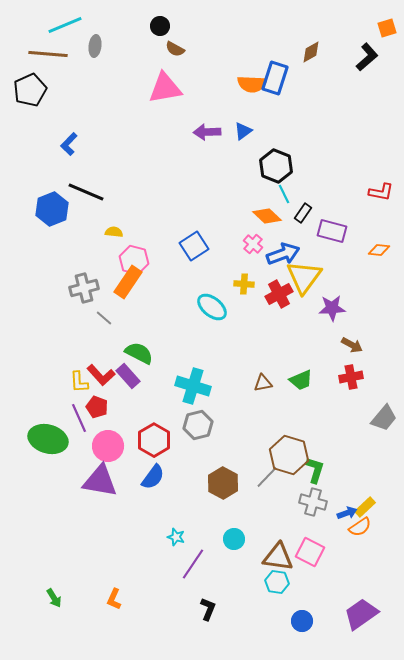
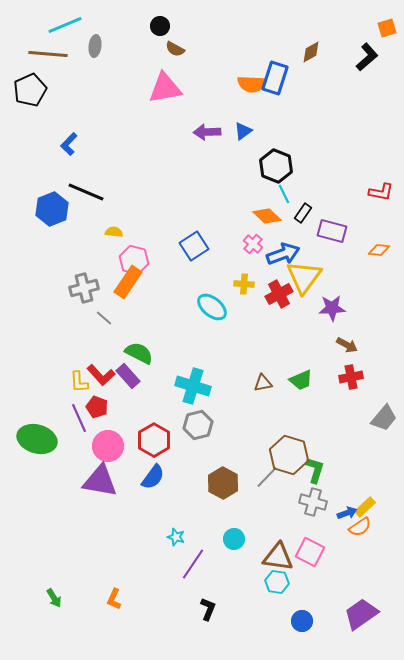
brown arrow at (352, 345): moved 5 px left
green ellipse at (48, 439): moved 11 px left
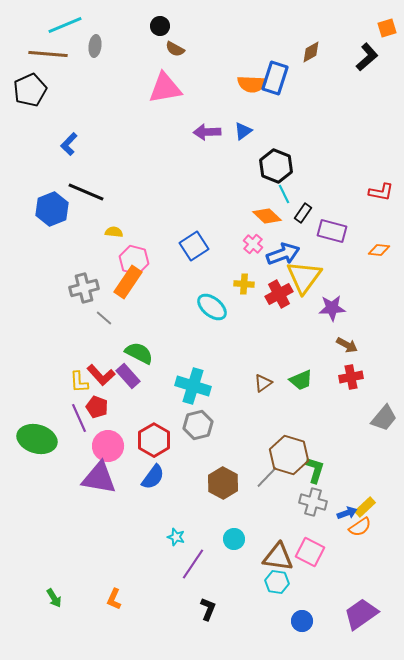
brown triangle at (263, 383): rotated 24 degrees counterclockwise
purple triangle at (100, 481): moved 1 px left, 3 px up
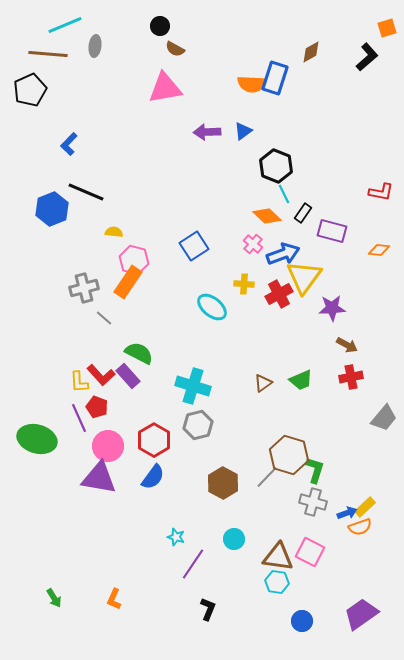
orange semicircle at (360, 527): rotated 15 degrees clockwise
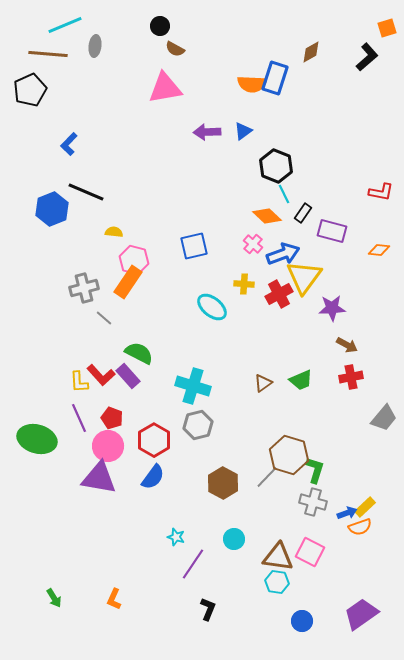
blue square at (194, 246): rotated 20 degrees clockwise
red pentagon at (97, 407): moved 15 px right, 11 px down
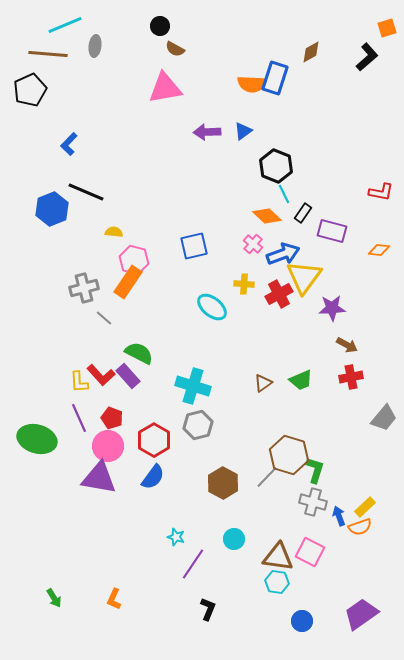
blue arrow at (347, 513): moved 8 px left, 3 px down; rotated 90 degrees counterclockwise
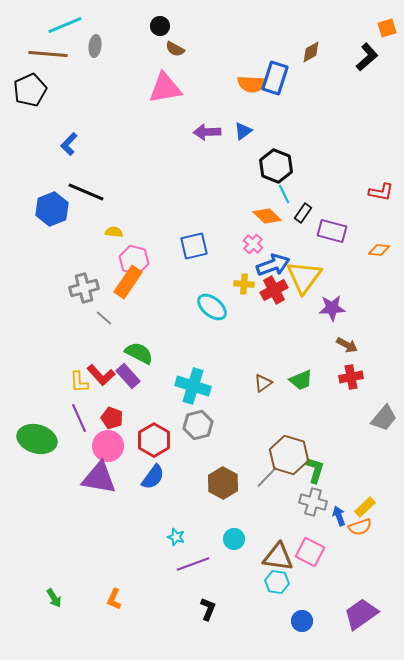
blue arrow at (283, 254): moved 10 px left, 11 px down
red cross at (279, 294): moved 5 px left, 4 px up
purple line at (193, 564): rotated 36 degrees clockwise
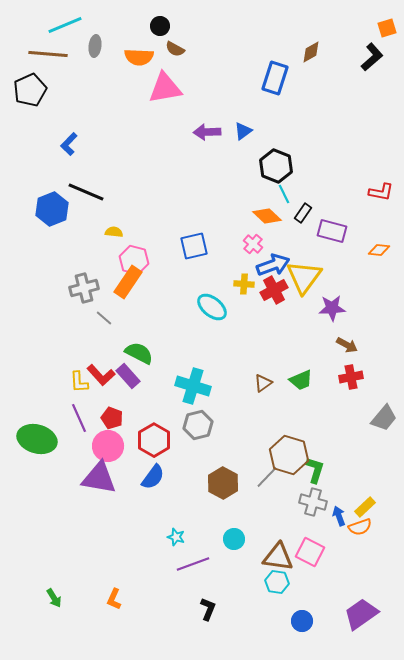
black L-shape at (367, 57): moved 5 px right
orange semicircle at (252, 84): moved 113 px left, 27 px up
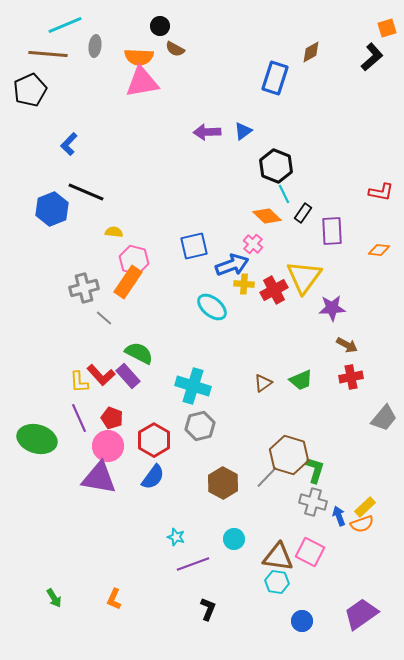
pink triangle at (165, 88): moved 23 px left, 6 px up
purple rectangle at (332, 231): rotated 72 degrees clockwise
blue arrow at (273, 265): moved 41 px left
gray hexagon at (198, 425): moved 2 px right, 1 px down
orange semicircle at (360, 527): moved 2 px right, 3 px up
